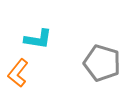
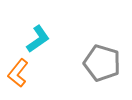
cyan L-shape: rotated 44 degrees counterclockwise
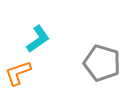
orange L-shape: rotated 32 degrees clockwise
